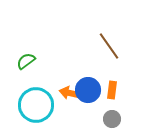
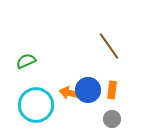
green semicircle: rotated 12 degrees clockwise
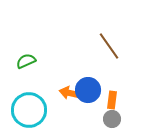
orange rectangle: moved 10 px down
cyan circle: moved 7 px left, 5 px down
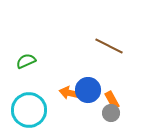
brown line: rotated 28 degrees counterclockwise
orange rectangle: rotated 36 degrees counterclockwise
gray circle: moved 1 px left, 6 px up
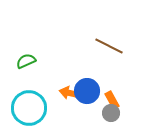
blue circle: moved 1 px left, 1 px down
cyan circle: moved 2 px up
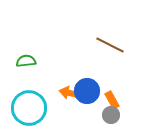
brown line: moved 1 px right, 1 px up
green semicircle: rotated 18 degrees clockwise
gray circle: moved 2 px down
